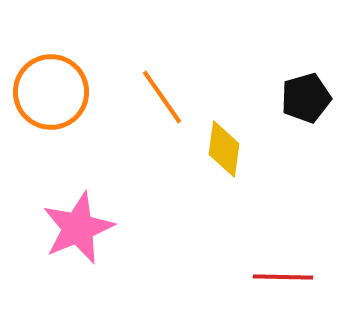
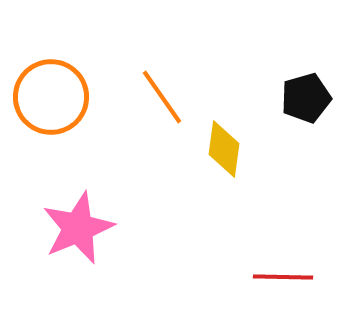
orange circle: moved 5 px down
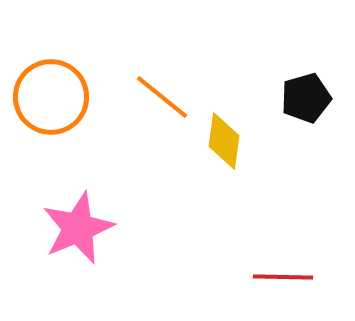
orange line: rotated 16 degrees counterclockwise
yellow diamond: moved 8 px up
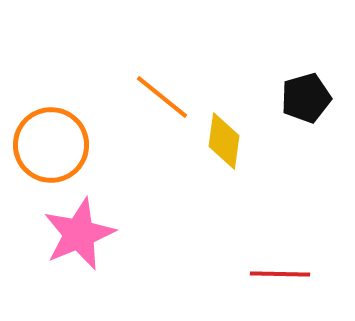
orange circle: moved 48 px down
pink star: moved 1 px right, 6 px down
red line: moved 3 px left, 3 px up
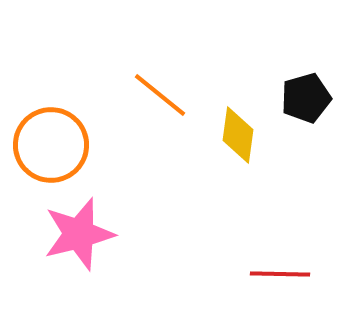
orange line: moved 2 px left, 2 px up
yellow diamond: moved 14 px right, 6 px up
pink star: rotated 8 degrees clockwise
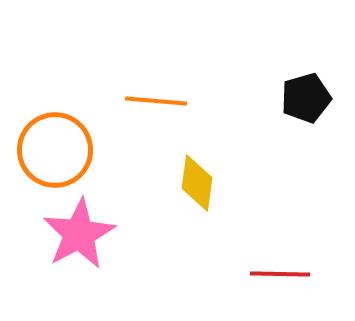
orange line: moved 4 px left, 6 px down; rotated 34 degrees counterclockwise
yellow diamond: moved 41 px left, 48 px down
orange circle: moved 4 px right, 5 px down
pink star: rotated 14 degrees counterclockwise
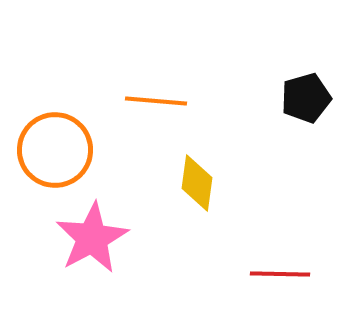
pink star: moved 13 px right, 4 px down
